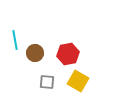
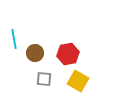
cyan line: moved 1 px left, 1 px up
gray square: moved 3 px left, 3 px up
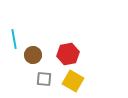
brown circle: moved 2 px left, 2 px down
yellow square: moved 5 px left
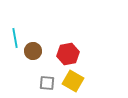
cyan line: moved 1 px right, 1 px up
brown circle: moved 4 px up
gray square: moved 3 px right, 4 px down
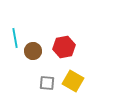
red hexagon: moved 4 px left, 7 px up
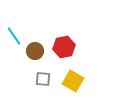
cyan line: moved 1 px left, 2 px up; rotated 24 degrees counterclockwise
brown circle: moved 2 px right
gray square: moved 4 px left, 4 px up
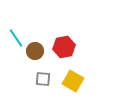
cyan line: moved 2 px right, 2 px down
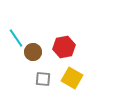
brown circle: moved 2 px left, 1 px down
yellow square: moved 1 px left, 3 px up
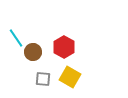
red hexagon: rotated 20 degrees counterclockwise
yellow square: moved 2 px left, 1 px up
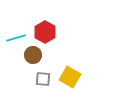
cyan line: rotated 72 degrees counterclockwise
red hexagon: moved 19 px left, 15 px up
brown circle: moved 3 px down
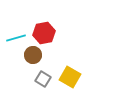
red hexagon: moved 1 px left, 1 px down; rotated 20 degrees clockwise
gray square: rotated 28 degrees clockwise
